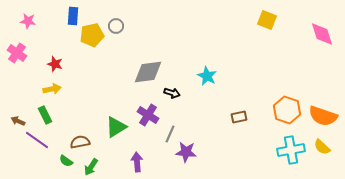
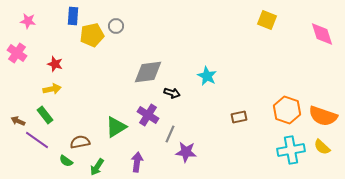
green rectangle: rotated 12 degrees counterclockwise
purple arrow: rotated 12 degrees clockwise
green arrow: moved 6 px right
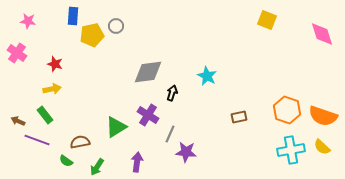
black arrow: rotated 91 degrees counterclockwise
purple line: rotated 15 degrees counterclockwise
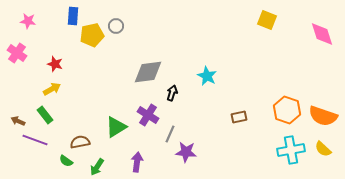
yellow arrow: rotated 18 degrees counterclockwise
purple line: moved 2 px left
yellow semicircle: moved 1 px right, 2 px down
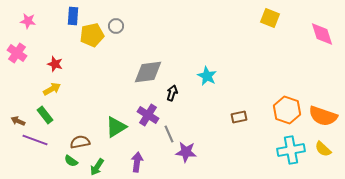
yellow square: moved 3 px right, 2 px up
gray line: moved 1 px left; rotated 48 degrees counterclockwise
green semicircle: moved 5 px right
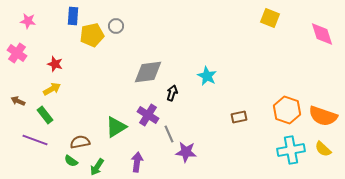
brown arrow: moved 20 px up
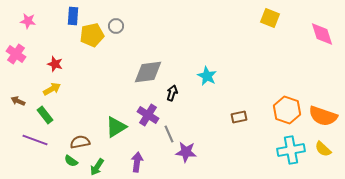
pink cross: moved 1 px left, 1 px down
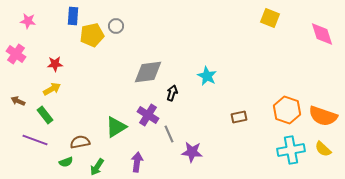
red star: rotated 21 degrees counterclockwise
purple star: moved 6 px right
green semicircle: moved 5 px left, 1 px down; rotated 56 degrees counterclockwise
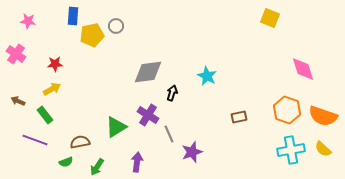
pink diamond: moved 19 px left, 35 px down
purple star: rotated 25 degrees counterclockwise
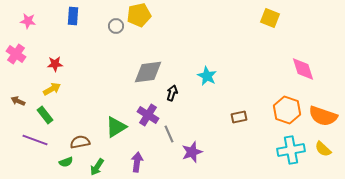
yellow pentagon: moved 47 px right, 20 px up
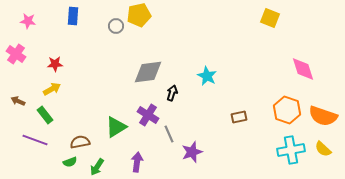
green semicircle: moved 4 px right
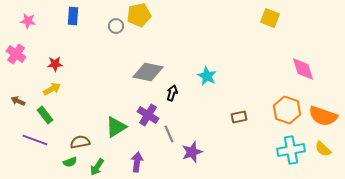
gray diamond: rotated 20 degrees clockwise
